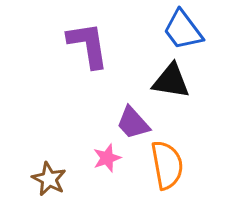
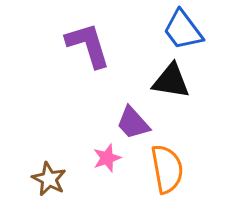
purple L-shape: rotated 8 degrees counterclockwise
orange semicircle: moved 4 px down
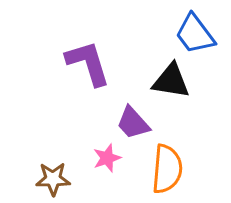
blue trapezoid: moved 12 px right, 4 px down
purple L-shape: moved 18 px down
orange semicircle: rotated 15 degrees clockwise
brown star: moved 4 px right; rotated 28 degrees counterclockwise
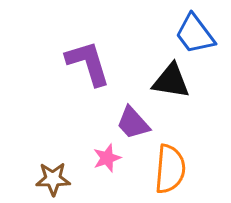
orange semicircle: moved 3 px right
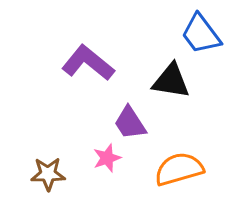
blue trapezoid: moved 6 px right
purple L-shape: rotated 34 degrees counterclockwise
purple trapezoid: moved 3 px left; rotated 9 degrees clockwise
orange semicircle: moved 9 px right; rotated 111 degrees counterclockwise
brown star: moved 5 px left, 5 px up
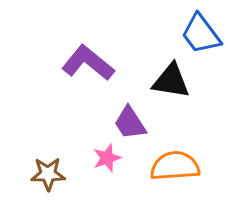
orange semicircle: moved 4 px left, 3 px up; rotated 12 degrees clockwise
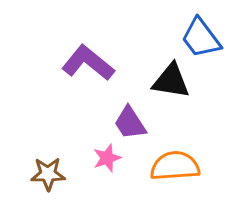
blue trapezoid: moved 4 px down
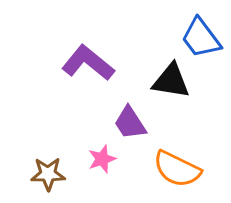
pink star: moved 5 px left, 1 px down
orange semicircle: moved 2 px right, 3 px down; rotated 150 degrees counterclockwise
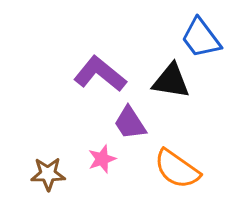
purple L-shape: moved 12 px right, 11 px down
orange semicircle: rotated 9 degrees clockwise
